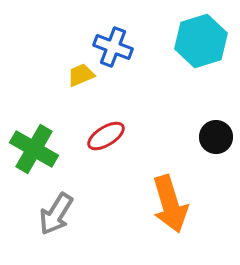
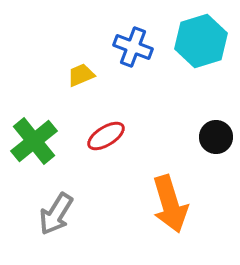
blue cross: moved 20 px right
green cross: moved 8 px up; rotated 21 degrees clockwise
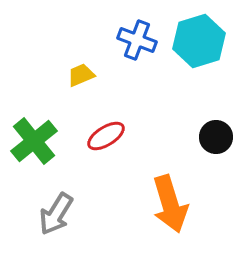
cyan hexagon: moved 2 px left
blue cross: moved 4 px right, 7 px up
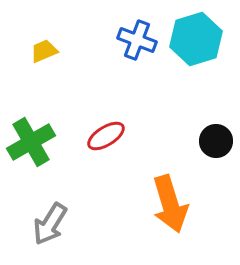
cyan hexagon: moved 3 px left, 2 px up
yellow trapezoid: moved 37 px left, 24 px up
black circle: moved 4 px down
green cross: moved 3 px left, 1 px down; rotated 9 degrees clockwise
gray arrow: moved 6 px left, 10 px down
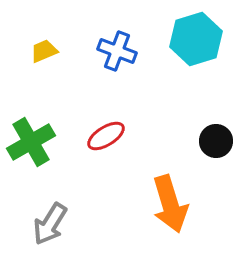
blue cross: moved 20 px left, 11 px down
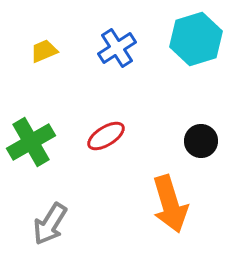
blue cross: moved 3 px up; rotated 36 degrees clockwise
black circle: moved 15 px left
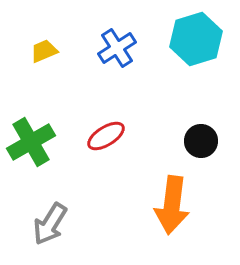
orange arrow: moved 2 px right, 1 px down; rotated 24 degrees clockwise
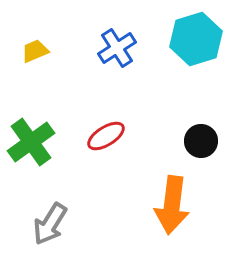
yellow trapezoid: moved 9 px left
green cross: rotated 6 degrees counterclockwise
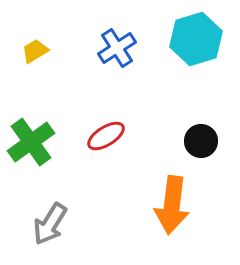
yellow trapezoid: rotated 8 degrees counterclockwise
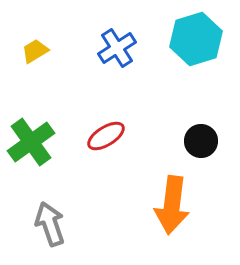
gray arrow: rotated 129 degrees clockwise
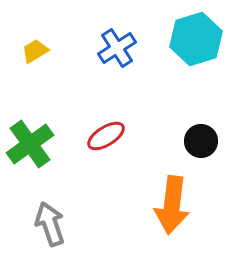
green cross: moved 1 px left, 2 px down
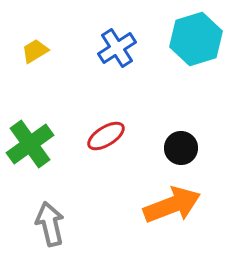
black circle: moved 20 px left, 7 px down
orange arrow: rotated 118 degrees counterclockwise
gray arrow: rotated 6 degrees clockwise
